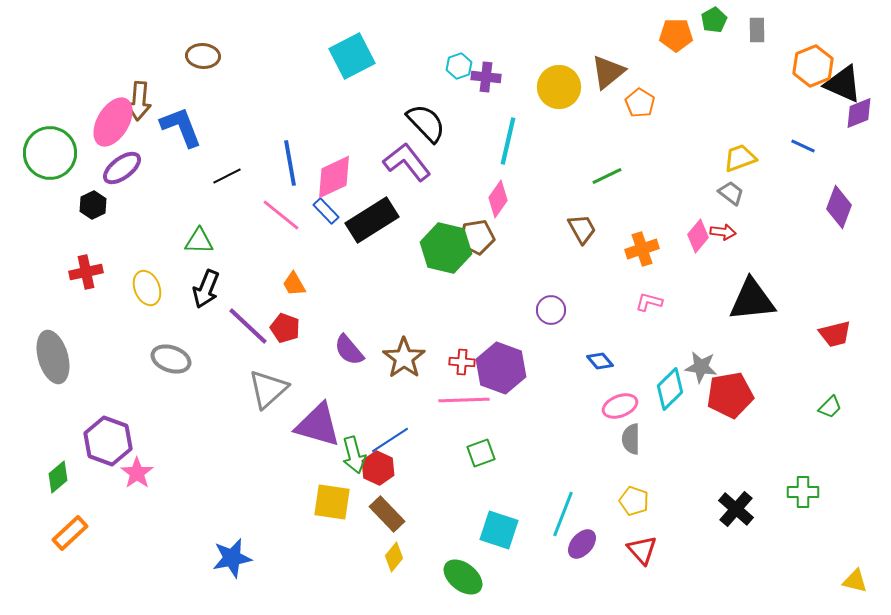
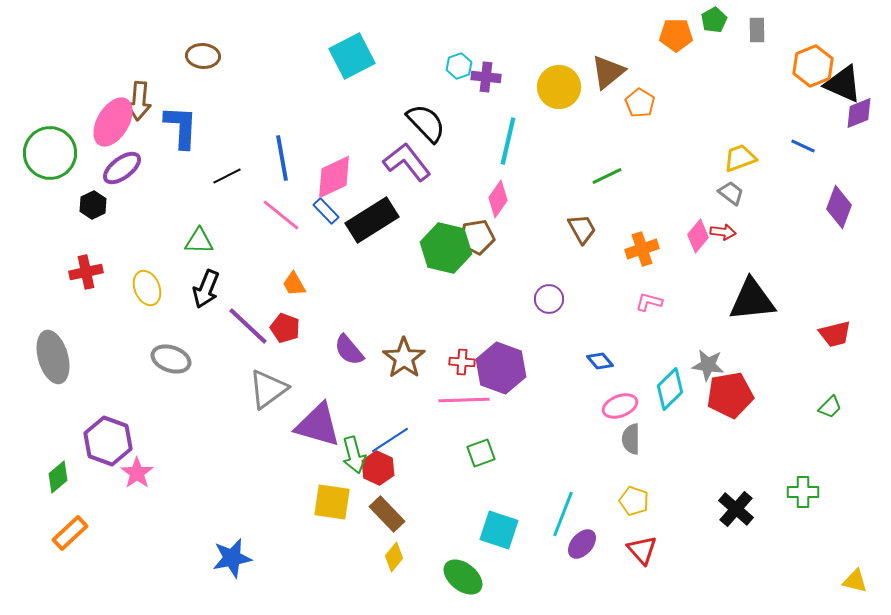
blue L-shape at (181, 127): rotated 24 degrees clockwise
blue line at (290, 163): moved 8 px left, 5 px up
purple circle at (551, 310): moved 2 px left, 11 px up
gray star at (701, 367): moved 7 px right, 2 px up
gray triangle at (268, 389): rotated 6 degrees clockwise
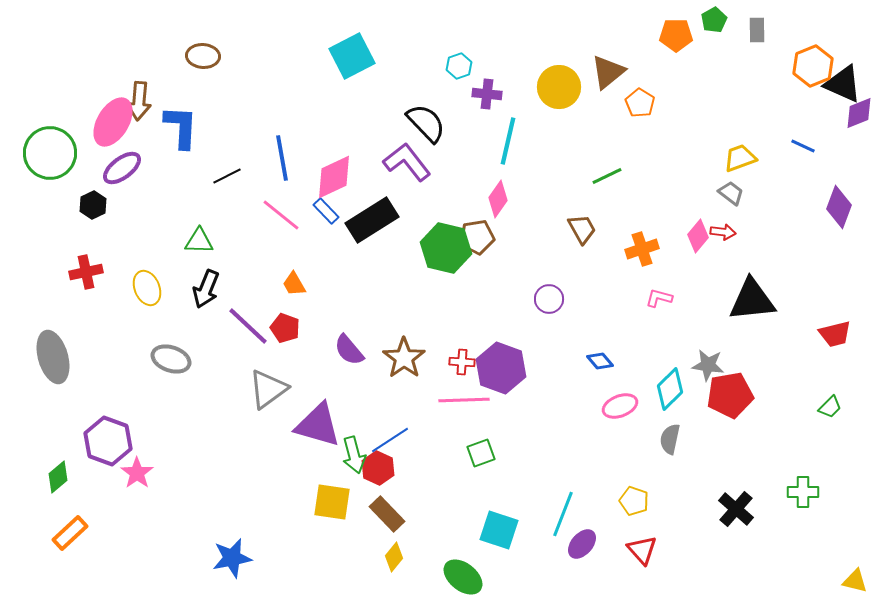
purple cross at (486, 77): moved 1 px right, 17 px down
pink L-shape at (649, 302): moved 10 px right, 4 px up
gray semicircle at (631, 439): moved 39 px right; rotated 12 degrees clockwise
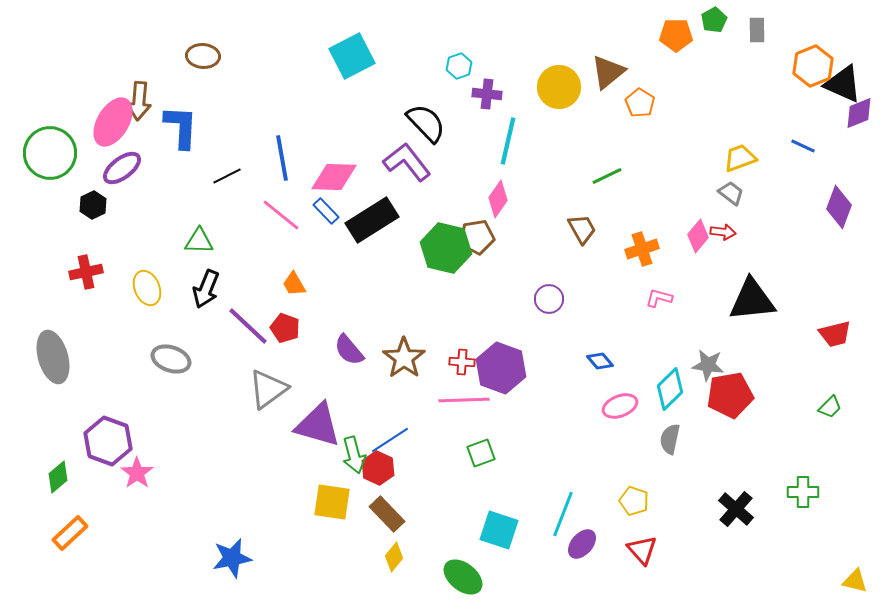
pink diamond at (334, 177): rotated 27 degrees clockwise
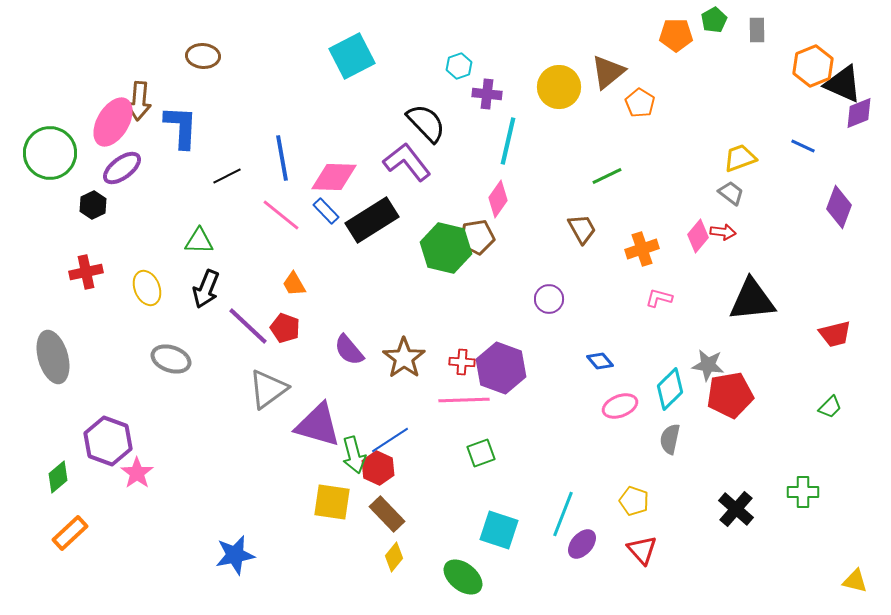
blue star at (232, 558): moved 3 px right, 3 px up
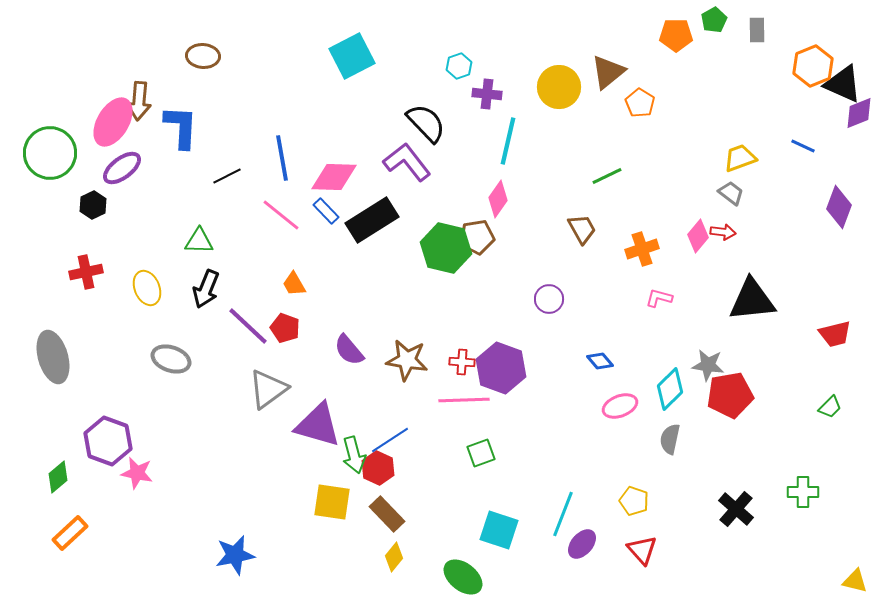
brown star at (404, 358): moved 3 px right, 2 px down; rotated 27 degrees counterclockwise
pink star at (137, 473): rotated 24 degrees counterclockwise
